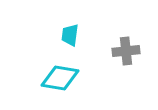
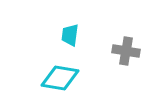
gray cross: rotated 16 degrees clockwise
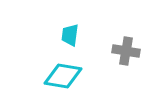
cyan diamond: moved 3 px right, 2 px up
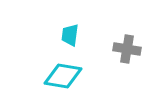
gray cross: moved 1 px right, 2 px up
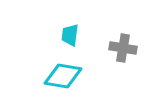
gray cross: moved 4 px left, 1 px up
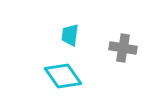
cyan diamond: rotated 45 degrees clockwise
